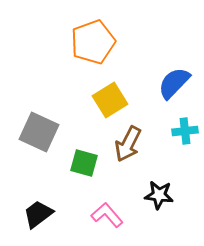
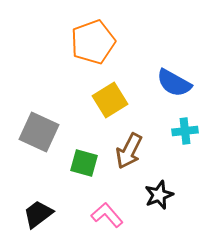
blue semicircle: rotated 105 degrees counterclockwise
brown arrow: moved 1 px right, 7 px down
black star: rotated 28 degrees counterclockwise
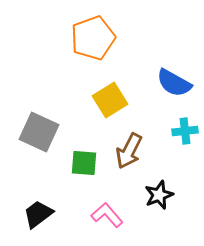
orange pentagon: moved 4 px up
green square: rotated 12 degrees counterclockwise
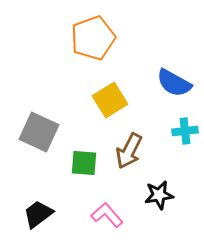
black star: rotated 12 degrees clockwise
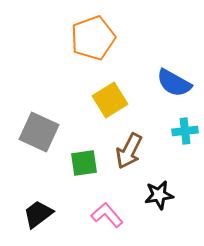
green square: rotated 12 degrees counterclockwise
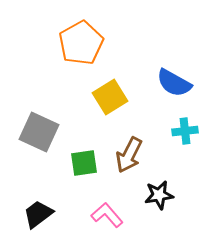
orange pentagon: moved 12 px left, 5 px down; rotated 9 degrees counterclockwise
yellow square: moved 3 px up
brown arrow: moved 4 px down
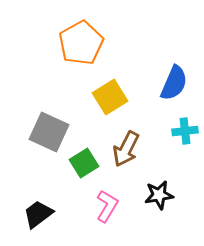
blue semicircle: rotated 96 degrees counterclockwise
gray square: moved 10 px right
brown arrow: moved 3 px left, 6 px up
green square: rotated 24 degrees counterclockwise
pink L-shape: moved 9 px up; rotated 72 degrees clockwise
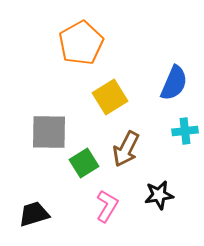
gray square: rotated 24 degrees counterclockwise
black trapezoid: moved 4 px left; rotated 20 degrees clockwise
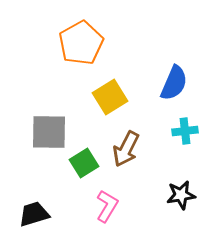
black star: moved 22 px right
